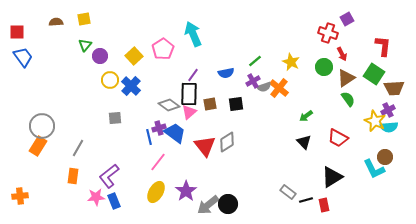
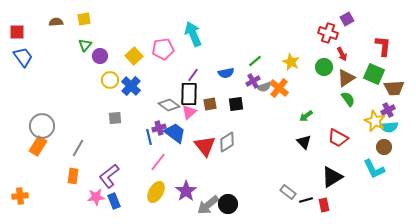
pink pentagon at (163, 49): rotated 25 degrees clockwise
green square at (374, 74): rotated 10 degrees counterclockwise
brown circle at (385, 157): moved 1 px left, 10 px up
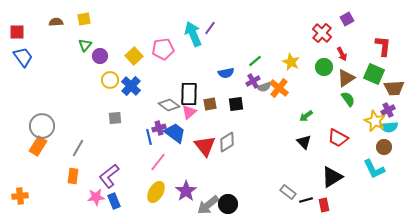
red cross at (328, 33): moved 6 px left; rotated 24 degrees clockwise
purple line at (193, 75): moved 17 px right, 47 px up
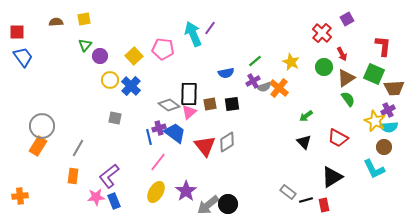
pink pentagon at (163, 49): rotated 15 degrees clockwise
black square at (236, 104): moved 4 px left
gray square at (115, 118): rotated 16 degrees clockwise
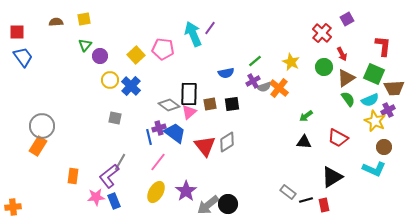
yellow square at (134, 56): moved 2 px right, 1 px up
cyan semicircle at (389, 127): moved 19 px left, 27 px up; rotated 18 degrees counterclockwise
black triangle at (304, 142): rotated 42 degrees counterclockwise
gray line at (78, 148): moved 42 px right, 14 px down
cyan L-shape at (374, 169): rotated 40 degrees counterclockwise
orange cross at (20, 196): moved 7 px left, 11 px down
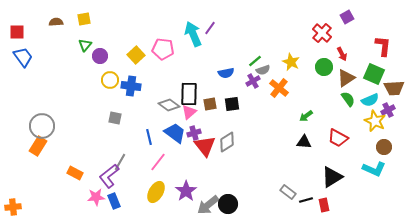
purple square at (347, 19): moved 2 px up
blue cross at (131, 86): rotated 36 degrees counterclockwise
gray semicircle at (264, 87): moved 1 px left, 17 px up
purple cross at (159, 128): moved 35 px right, 5 px down
orange rectangle at (73, 176): moved 2 px right, 3 px up; rotated 70 degrees counterclockwise
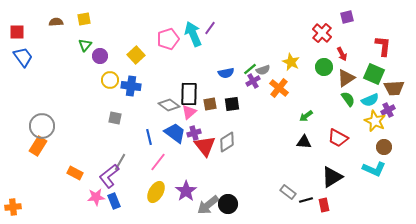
purple square at (347, 17): rotated 16 degrees clockwise
pink pentagon at (163, 49): moved 5 px right, 10 px up; rotated 25 degrees counterclockwise
green line at (255, 61): moved 5 px left, 8 px down
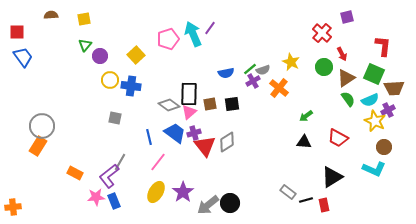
brown semicircle at (56, 22): moved 5 px left, 7 px up
purple star at (186, 191): moved 3 px left, 1 px down
black circle at (228, 204): moved 2 px right, 1 px up
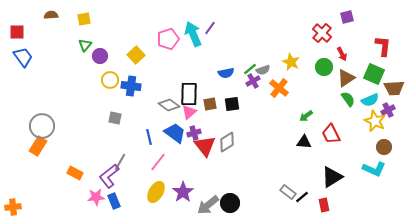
red trapezoid at (338, 138): moved 7 px left, 4 px up; rotated 35 degrees clockwise
black line at (306, 200): moved 4 px left, 3 px up; rotated 24 degrees counterclockwise
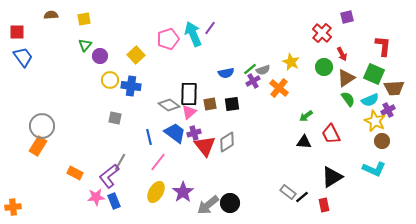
brown circle at (384, 147): moved 2 px left, 6 px up
